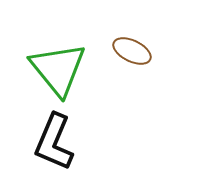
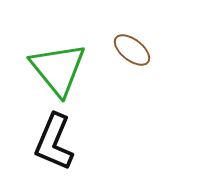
brown ellipse: moved 1 px up; rotated 12 degrees clockwise
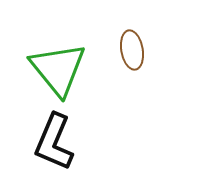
brown ellipse: rotated 42 degrees clockwise
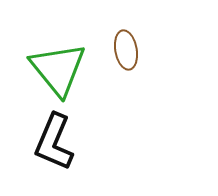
brown ellipse: moved 6 px left
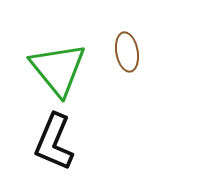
brown ellipse: moved 1 px right, 2 px down
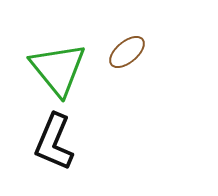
brown ellipse: rotated 60 degrees clockwise
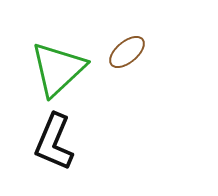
green triangle: rotated 26 degrees clockwise
